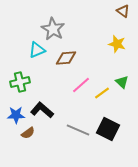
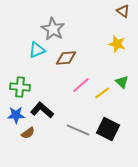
green cross: moved 5 px down; rotated 18 degrees clockwise
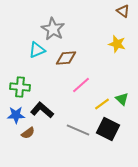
green triangle: moved 17 px down
yellow line: moved 11 px down
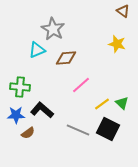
green triangle: moved 4 px down
